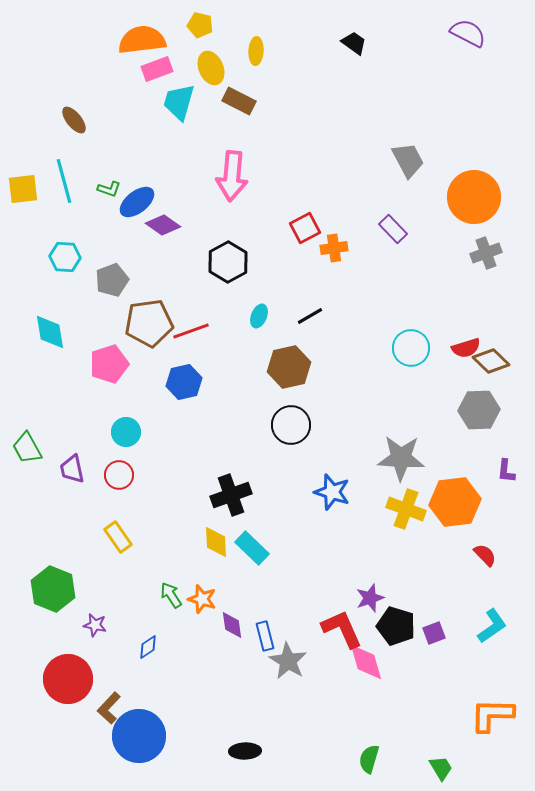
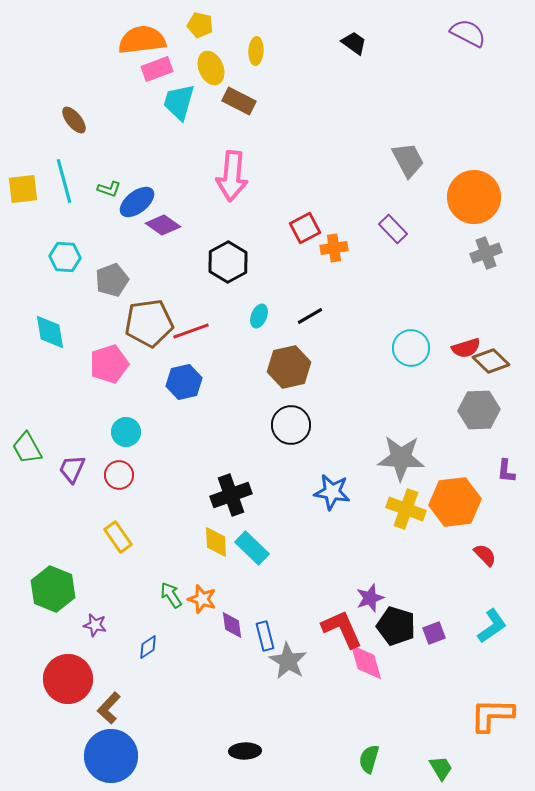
purple trapezoid at (72, 469): rotated 36 degrees clockwise
blue star at (332, 492): rotated 9 degrees counterclockwise
blue circle at (139, 736): moved 28 px left, 20 px down
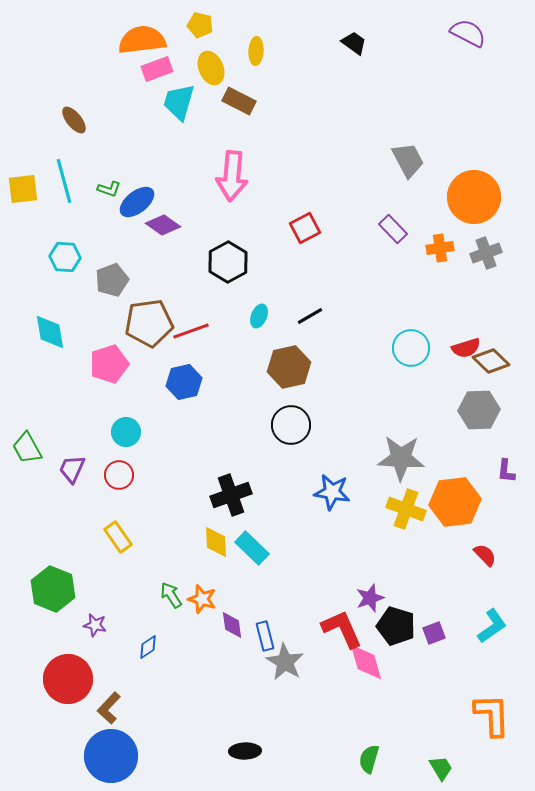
orange cross at (334, 248): moved 106 px right
gray star at (288, 661): moved 3 px left, 1 px down
orange L-shape at (492, 715): rotated 87 degrees clockwise
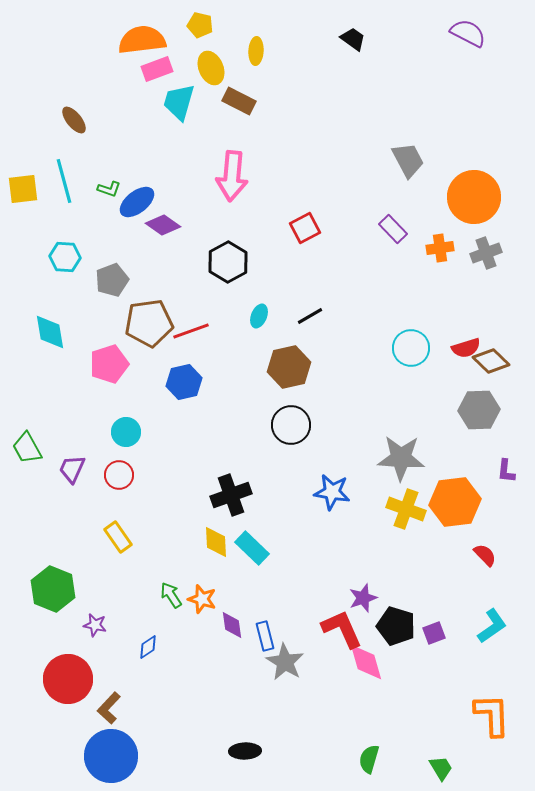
black trapezoid at (354, 43): moved 1 px left, 4 px up
purple star at (370, 598): moved 7 px left
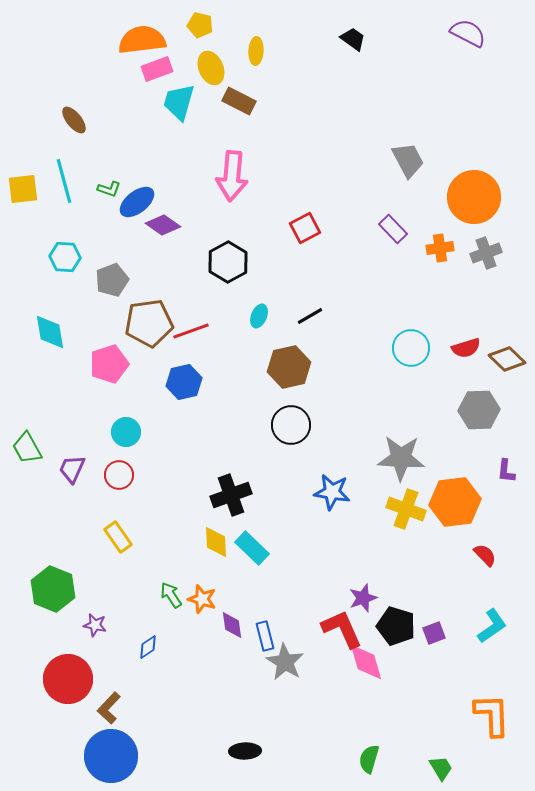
brown diamond at (491, 361): moved 16 px right, 2 px up
